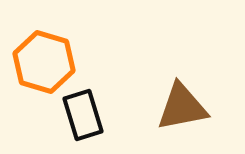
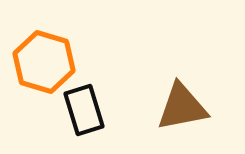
black rectangle: moved 1 px right, 5 px up
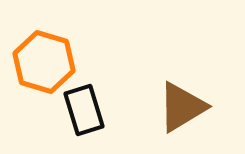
brown triangle: rotated 20 degrees counterclockwise
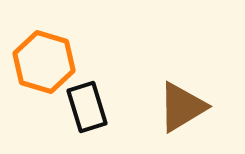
black rectangle: moved 3 px right, 3 px up
